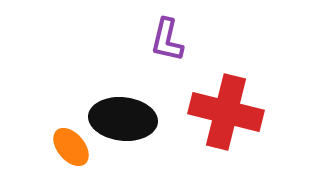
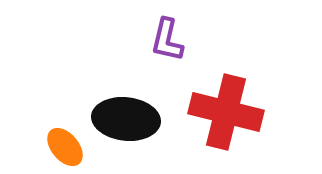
black ellipse: moved 3 px right
orange ellipse: moved 6 px left
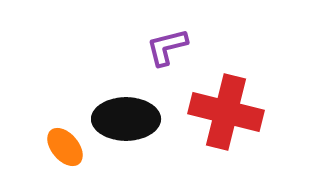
purple L-shape: moved 7 px down; rotated 63 degrees clockwise
black ellipse: rotated 6 degrees counterclockwise
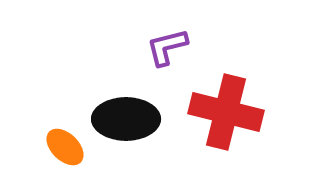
orange ellipse: rotated 6 degrees counterclockwise
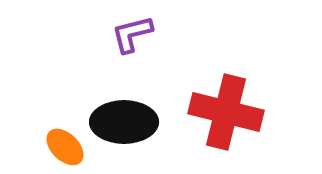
purple L-shape: moved 35 px left, 13 px up
black ellipse: moved 2 px left, 3 px down
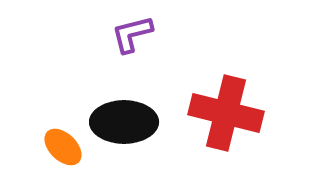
red cross: moved 1 px down
orange ellipse: moved 2 px left
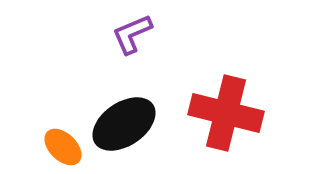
purple L-shape: rotated 9 degrees counterclockwise
black ellipse: moved 2 px down; rotated 34 degrees counterclockwise
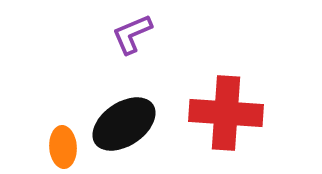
red cross: rotated 10 degrees counterclockwise
orange ellipse: rotated 42 degrees clockwise
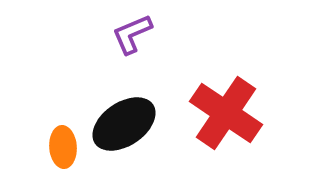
red cross: rotated 30 degrees clockwise
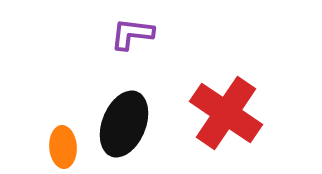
purple L-shape: rotated 30 degrees clockwise
black ellipse: rotated 34 degrees counterclockwise
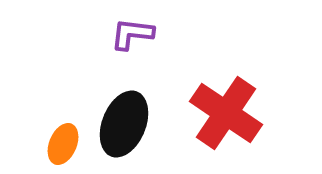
orange ellipse: moved 3 px up; rotated 27 degrees clockwise
